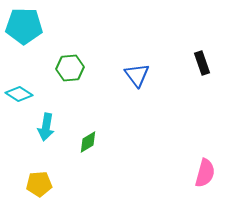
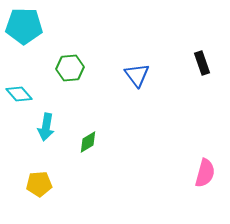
cyan diamond: rotated 16 degrees clockwise
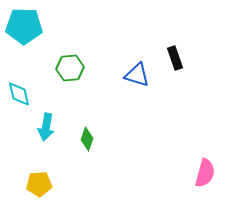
black rectangle: moved 27 px left, 5 px up
blue triangle: rotated 36 degrees counterclockwise
cyan diamond: rotated 28 degrees clockwise
green diamond: moved 1 px left, 3 px up; rotated 40 degrees counterclockwise
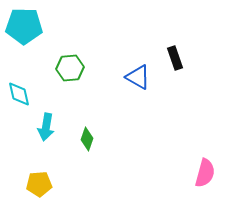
blue triangle: moved 1 px right, 2 px down; rotated 12 degrees clockwise
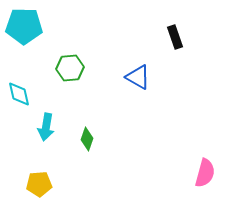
black rectangle: moved 21 px up
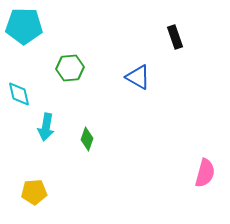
yellow pentagon: moved 5 px left, 8 px down
